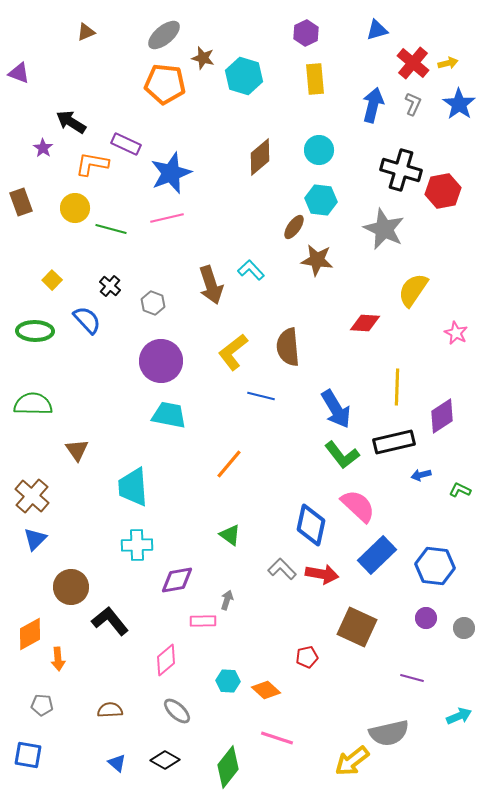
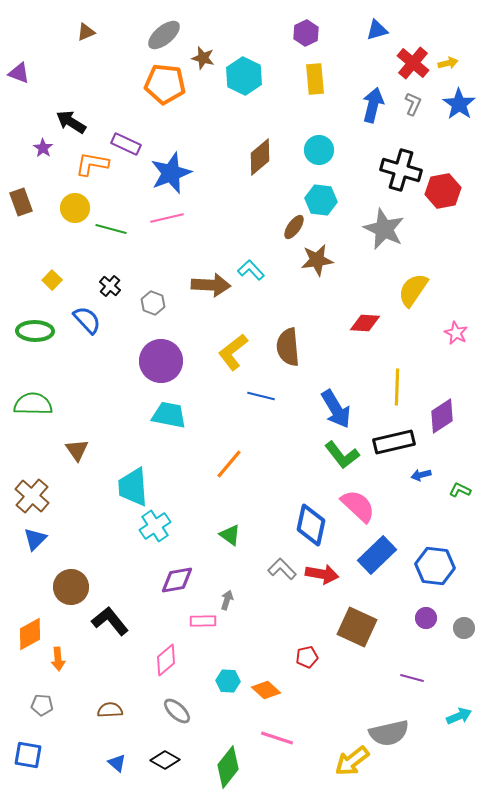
cyan hexagon at (244, 76): rotated 9 degrees clockwise
brown star at (317, 260): rotated 16 degrees counterclockwise
brown arrow at (211, 285): rotated 69 degrees counterclockwise
cyan cross at (137, 545): moved 18 px right, 19 px up; rotated 32 degrees counterclockwise
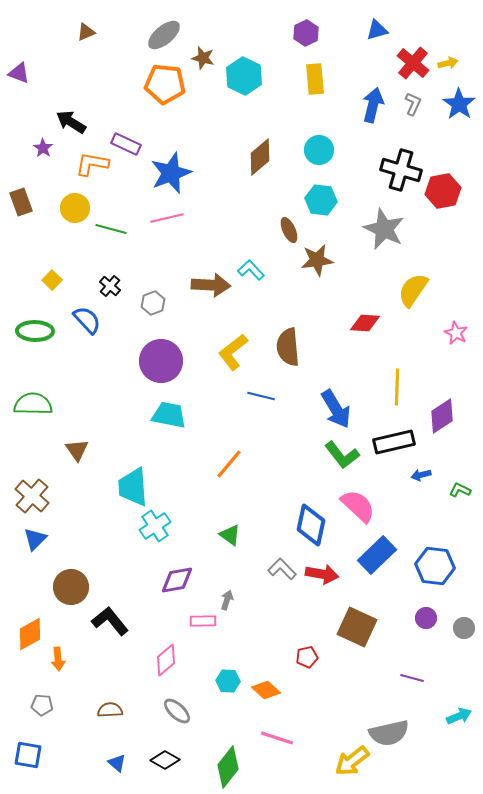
brown ellipse at (294, 227): moved 5 px left, 3 px down; rotated 60 degrees counterclockwise
gray hexagon at (153, 303): rotated 20 degrees clockwise
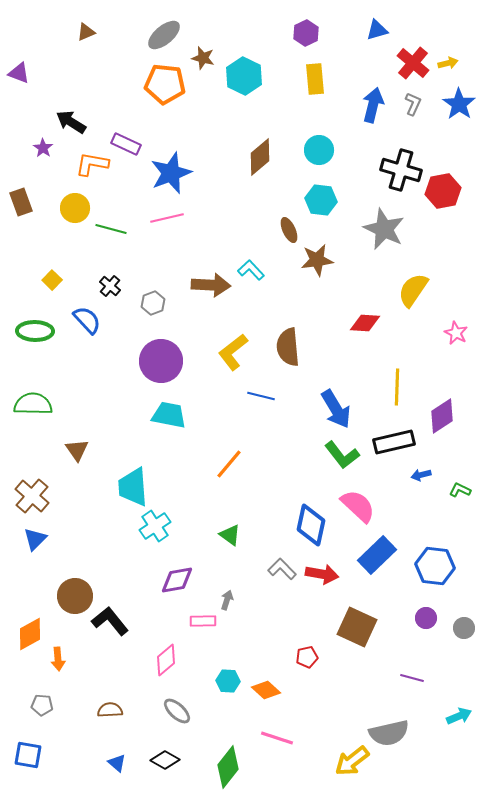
brown circle at (71, 587): moved 4 px right, 9 px down
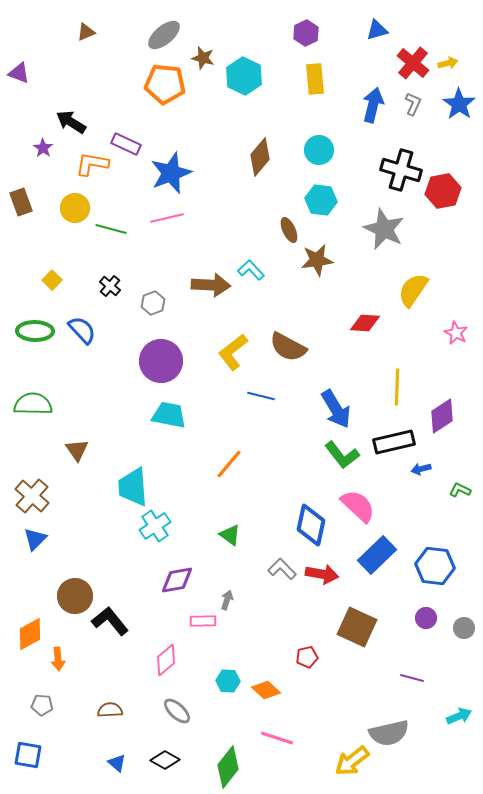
brown diamond at (260, 157): rotated 9 degrees counterclockwise
blue semicircle at (87, 320): moved 5 px left, 10 px down
brown semicircle at (288, 347): rotated 57 degrees counterclockwise
blue arrow at (421, 475): moved 6 px up
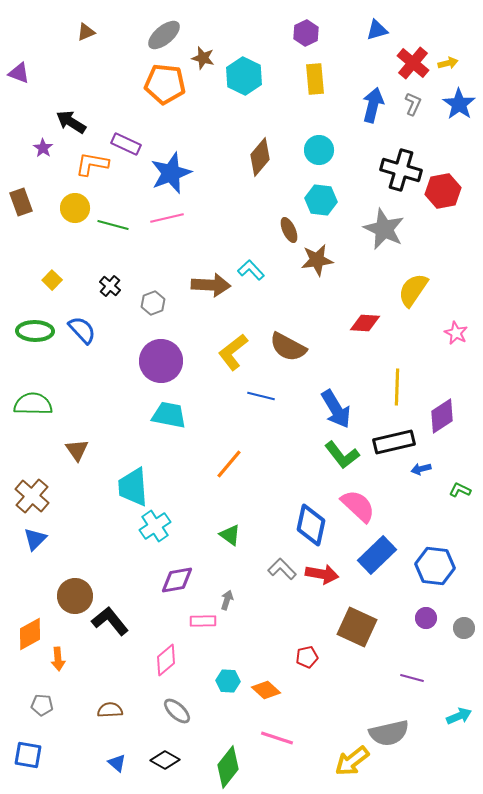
green line at (111, 229): moved 2 px right, 4 px up
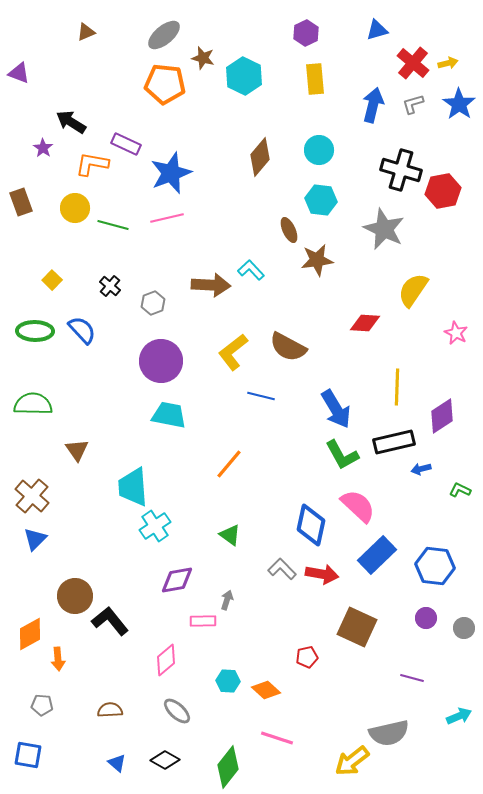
gray L-shape at (413, 104): rotated 130 degrees counterclockwise
green L-shape at (342, 455): rotated 9 degrees clockwise
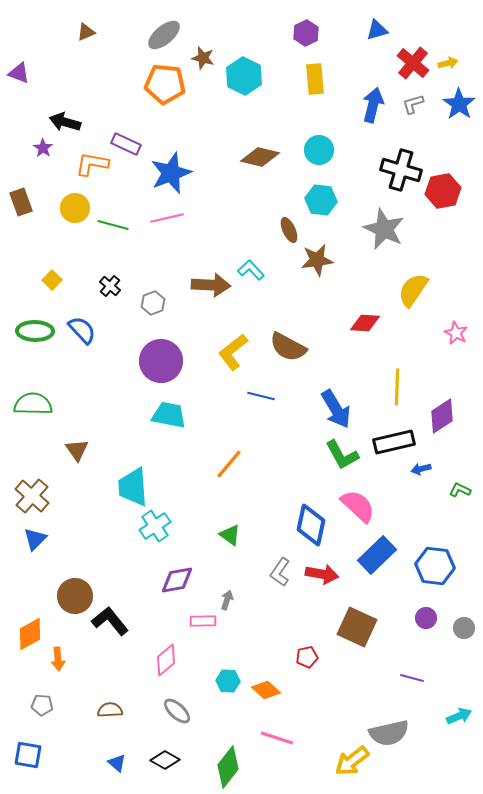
black arrow at (71, 122): moved 6 px left; rotated 16 degrees counterclockwise
brown diamond at (260, 157): rotated 63 degrees clockwise
gray L-shape at (282, 569): moved 2 px left, 3 px down; rotated 100 degrees counterclockwise
